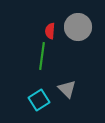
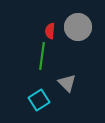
gray triangle: moved 6 px up
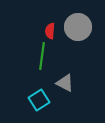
gray triangle: moved 2 px left; rotated 18 degrees counterclockwise
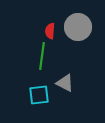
cyan square: moved 5 px up; rotated 25 degrees clockwise
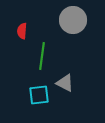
gray circle: moved 5 px left, 7 px up
red semicircle: moved 28 px left
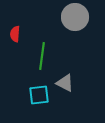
gray circle: moved 2 px right, 3 px up
red semicircle: moved 7 px left, 3 px down
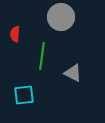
gray circle: moved 14 px left
gray triangle: moved 8 px right, 10 px up
cyan square: moved 15 px left
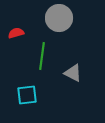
gray circle: moved 2 px left, 1 px down
red semicircle: moved 1 px right, 1 px up; rotated 70 degrees clockwise
cyan square: moved 3 px right
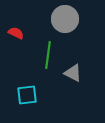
gray circle: moved 6 px right, 1 px down
red semicircle: rotated 42 degrees clockwise
green line: moved 6 px right, 1 px up
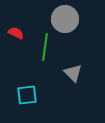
green line: moved 3 px left, 8 px up
gray triangle: rotated 18 degrees clockwise
